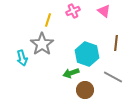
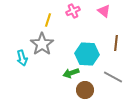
cyan hexagon: rotated 15 degrees counterclockwise
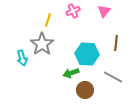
pink triangle: rotated 32 degrees clockwise
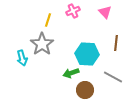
pink triangle: moved 1 px right, 1 px down; rotated 24 degrees counterclockwise
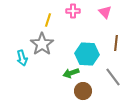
pink cross: rotated 24 degrees clockwise
gray line: rotated 24 degrees clockwise
brown circle: moved 2 px left, 1 px down
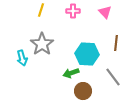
yellow line: moved 7 px left, 10 px up
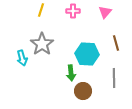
pink triangle: rotated 24 degrees clockwise
brown line: rotated 21 degrees counterclockwise
green arrow: rotated 77 degrees counterclockwise
gray line: moved 1 px right, 1 px down; rotated 36 degrees clockwise
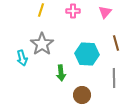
green arrow: moved 10 px left
brown circle: moved 1 px left, 4 px down
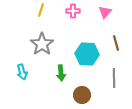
cyan arrow: moved 14 px down
